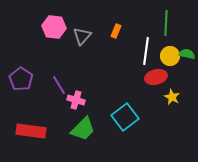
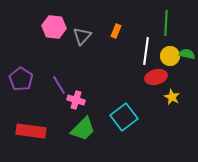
cyan square: moved 1 px left
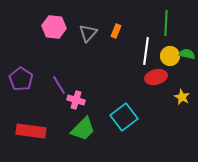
gray triangle: moved 6 px right, 3 px up
yellow star: moved 10 px right
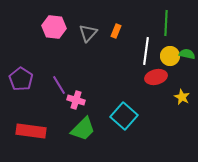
cyan square: moved 1 px up; rotated 12 degrees counterclockwise
